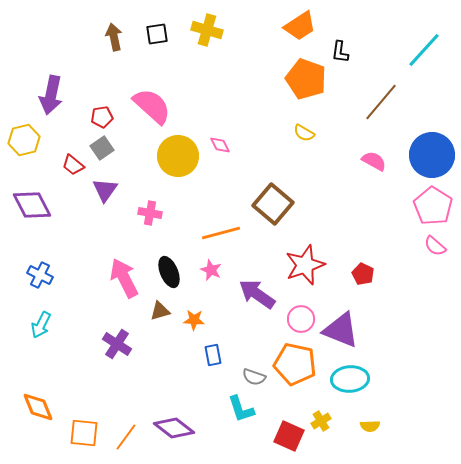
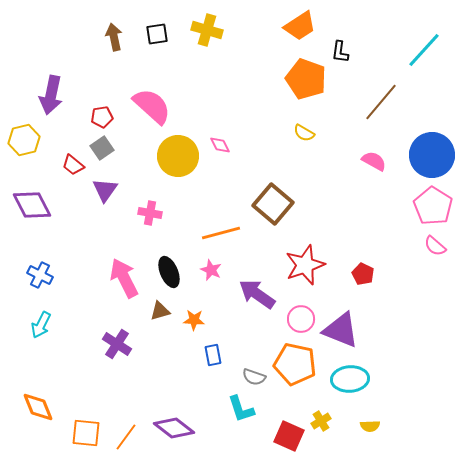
orange square at (84, 433): moved 2 px right
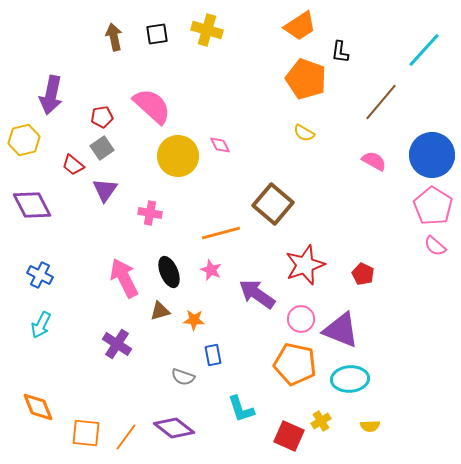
gray semicircle at (254, 377): moved 71 px left
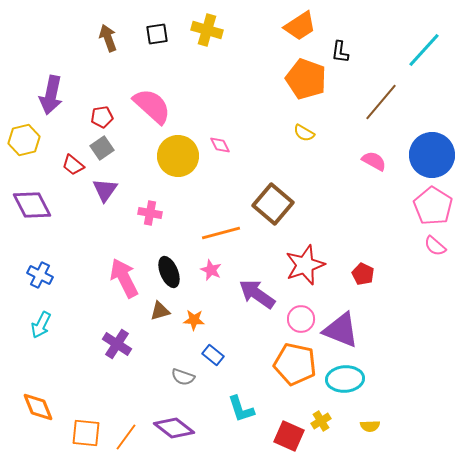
brown arrow at (114, 37): moved 6 px left, 1 px down; rotated 8 degrees counterclockwise
blue rectangle at (213, 355): rotated 40 degrees counterclockwise
cyan ellipse at (350, 379): moved 5 px left
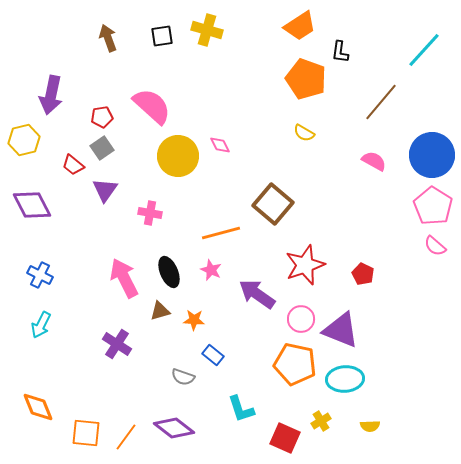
black square at (157, 34): moved 5 px right, 2 px down
red square at (289, 436): moved 4 px left, 2 px down
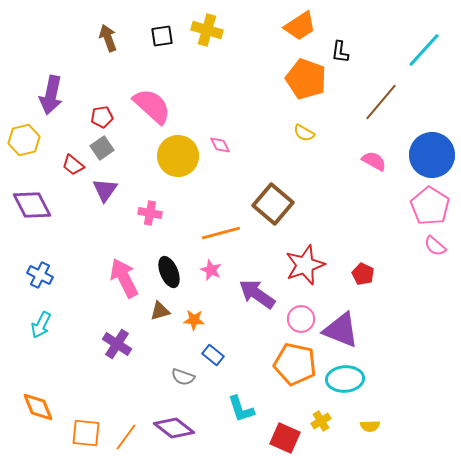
pink pentagon at (433, 206): moved 3 px left
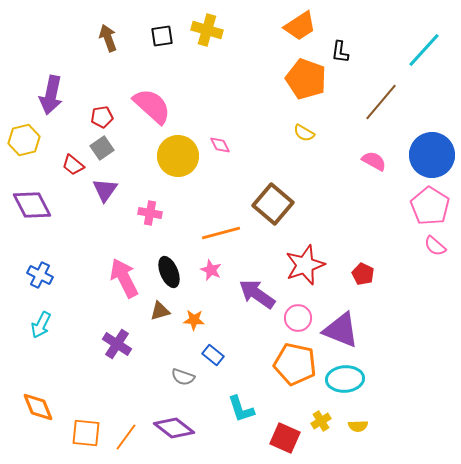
pink circle at (301, 319): moved 3 px left, 1 px up
yellow semicircle at (370, 426): moved 12 px left
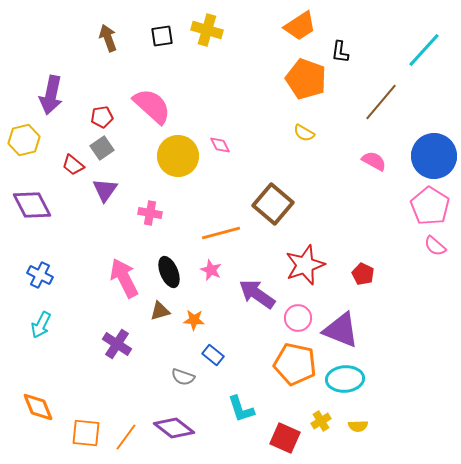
blue circle at (432, 155): moved 2 px right, 1 px down
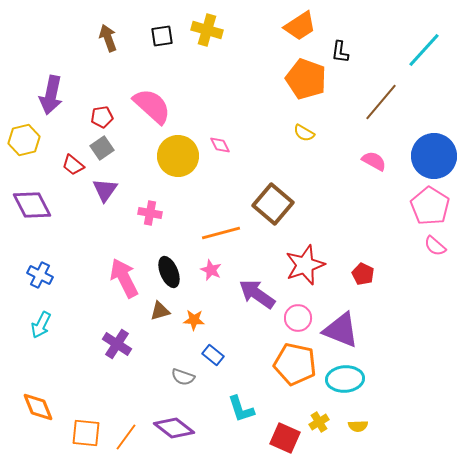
yellow cross at (321, 421): moved 2 px left, 1 px down
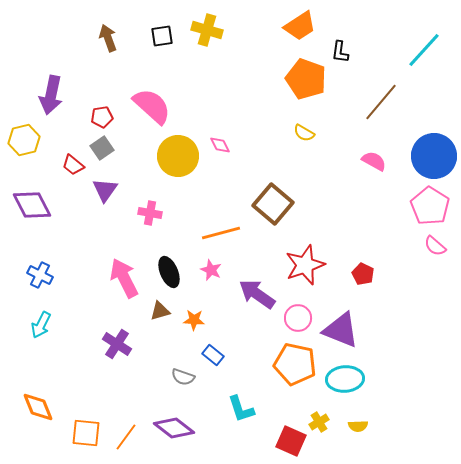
red square at (285, 438): moved 6 px right, 3 px down
